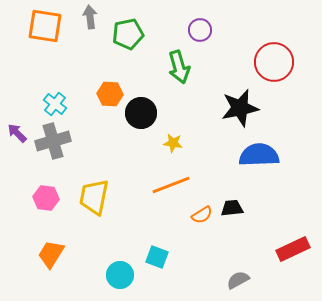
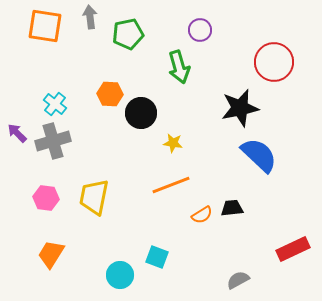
blue semicircle: rotated 45 degrees clockwise
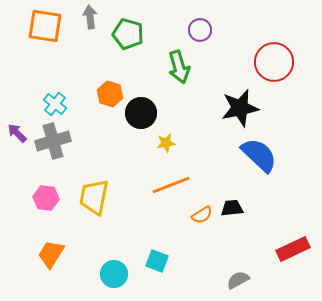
green pentagon: rotated 28 degrees clockwise
orange hexagon: rotated 15 degrees clockwise
yellow star: moved 7 px left; rotated 18 degrees counterclockwise
cyan square: moved 4 px down
cyan circle: moved 6 px left, 1 px up
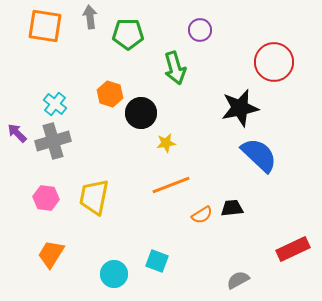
green pentagon: rotated 16 degrees counterclockwise
green arrow: moved 4 px left, 1 px down
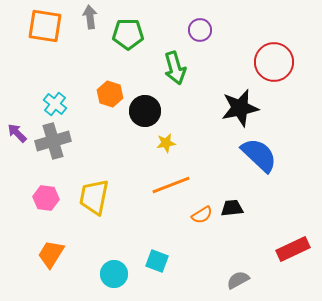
black circle: moved 4 px right, 2 px up
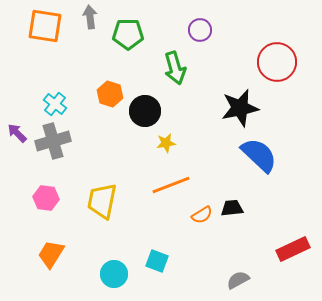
red circle: moved 3 px right
yellow trapezoid: moved 8 px right, 4 px down
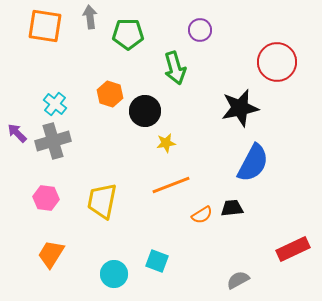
blue semicircle: moved 6 px left, 8 px down; rotated 75 degrees clockwise
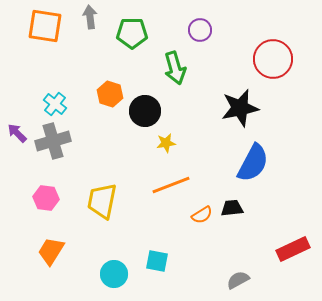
green pentagon: moved 4 px right, 1 px up
red circle: moved 4 px left, 3 px up
orange trapezoid: moved 3 px up
cyan square: rotated 10 degrees counterclockwise
